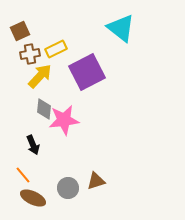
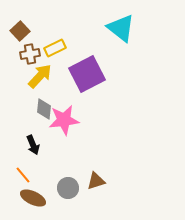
brown square: rotated 18 degrees counterclockwise
yellow rectangle: moved 1 px left, 1 px up
purple square: moved 2 px down
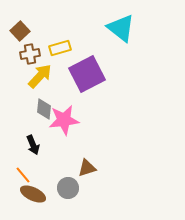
yellow rectangle: moved 5 px right; rotated 10 degrees clockwise
brown triangle: moved 9 px left, 13 px up
brown ellipse: moved 4 px up
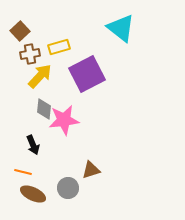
yellow rectangle: moved 1 px left, 1 px up
brown triangle: moved 4 px right, 2 px down
orange line: moved 3 px up; rotated 36 degrees counterclockwise
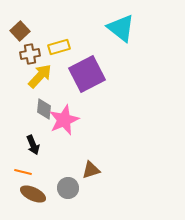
pink star: rotated 16 degrees counterclockwise
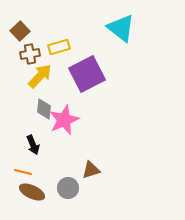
brown ellipse: moved 1 px left, 2 px up
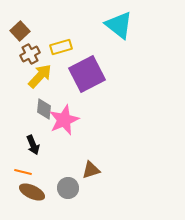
cyan triangle: moved 2 px left, 3 px up
yellow rectangle: moved 2 px right
brown cross: rotated 18 degrees counterclockwise
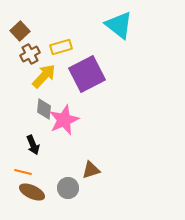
yellow arrow: moved 4 px right
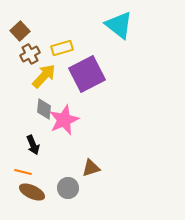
yellow rectangle: moved 1 px right, 1 px down
brown triangle: moved 2 px up
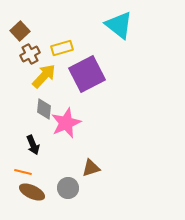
pink star: moved 2 px right, 3 px down
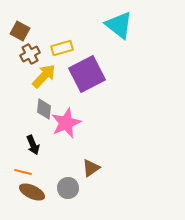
brown square: rotated 18 degrees counterclockwise
brown triangle: rotated 18 degrees counterclockwise
